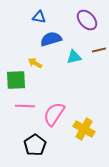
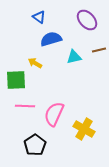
blue triangle: rotated 24 degrees clockwise
pink semicircle: rotated 10 degrees counterclockwise
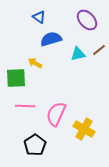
brown line: rotated 24 degrees counterclockwise
cyan triangle: moved 4 px right, 3 px up
green square: moved 2 px up
pink semicircle: moved 2 px right
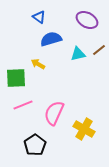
purple ellipse: rotated 20 degrees counterclockwise
yellow arrow: moved 3 px right, 1 px down
pink line: moved 2 px left, 1 px up; rotated 24 degrees counterclockwise
pink semicircle: moved 2 px left, 1 px up
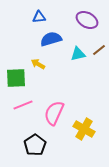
blue triangle: rotated 40 degrees counterclockwise
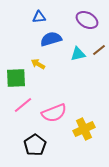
pink line: rotated 18 degrees counterclockwise
pink semicircle: rotated 135 degrees counterclockwise
yellow cross: rotated 35 degrees clockwise
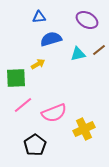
yellow arrow: rotated 120 degrees clockwise
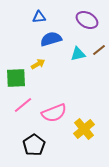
yellow cross: rotated 15 degrees counterclockwise
black pentagon: moved 1 px left
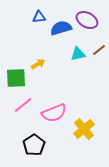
blue semicircle: moved 10 px right, 11 px up
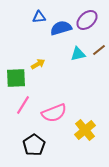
purple ellipse: rotated 70 degrees counterclockwise
pink line: rotated 18 degrees counterclockwise
yellow cross: moved 1 px right, 1 px down
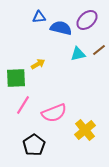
blue semicircle: rotated 30 degrees clockwise
